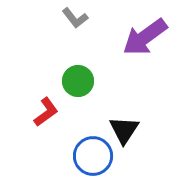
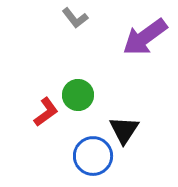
green circle: moved 14 px down
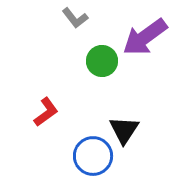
green circle: moved 24 px right, 34 px up
